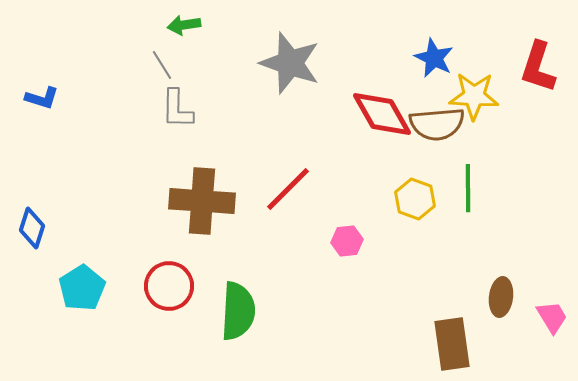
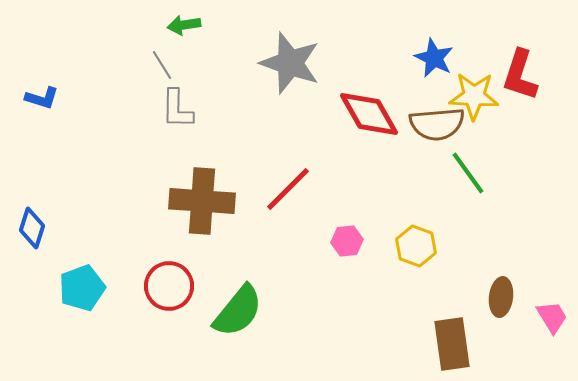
red L-shape: moved 18 px left, 8 px down
red diamond: moved 13 px left
green line: moved 15 px up; rotated 36 degrees counterclockwise
yellow hexagon: moved 1 px right, 47 px down
cyan pentagon: rotated 12 degrees clockwise
green semicircle: rotated 36 degrees clockwise
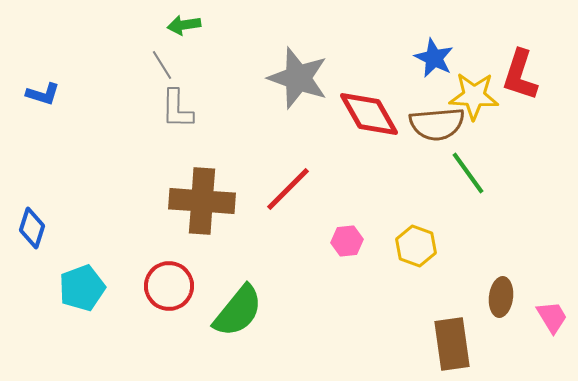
gray star: moved 8 px right, 15 px down
blue L-shape: moved 1 px right, 4 px up
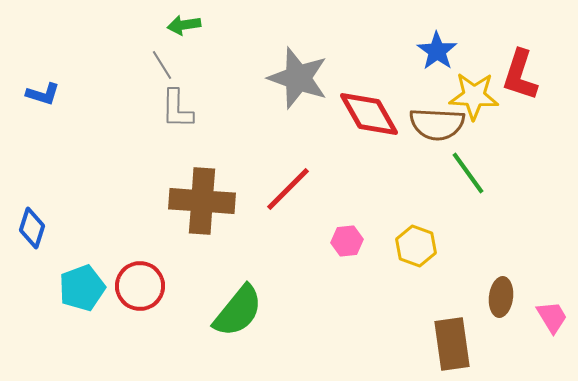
blue star: moved 3 px right, 7 px up; rotated 9 degrees clockwise
brown semicircle: rotated 8 degrees clockwise
red circle: moved 29 px left
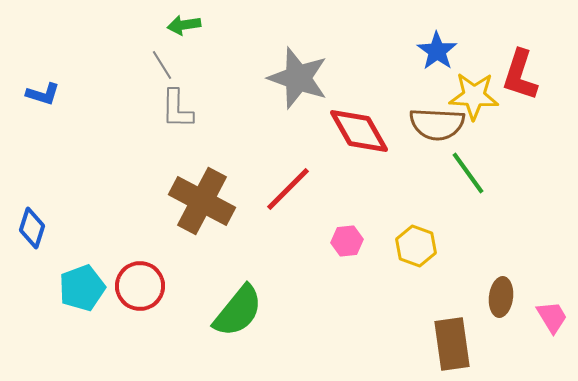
red diamond: moved 10 px left, 17 px down
brown cross: rotated 24 degrees clockwise
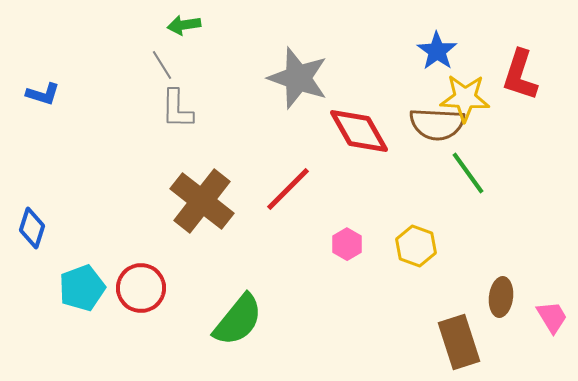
yellow star: moved 9 px left, 2 px down
brown cross: rotated 10 degrees clockwise
pink hexagon: moved 3 px down; rotated 24 degrees counterclockwise
red circle: moved 1 px right, 2 px down
green semicircle: moved 9 px down
brown rectangle: moved 7 px right, 2 px up; rotated 10 degrees counterclockwise
